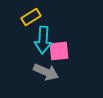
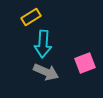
cyan arrow: moved 4 px down
pink square: moved 26 px right, 12 px down; rotated 15 degrees counterclockwise
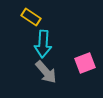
yellow rectangle: rotated 66 degrees clockwise
gray arrow: rotated 25 degrees clockwise
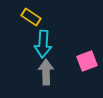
pink square: moved 2 px right, 2 px up
gray arrow: rotated 140 degrees counterclockwise
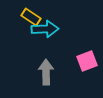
cyan arrow: moved 2 px right, 15 px up; rotated 96 degrees counterclockwise
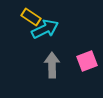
cyan arrow: rotated 24 degrees counterclockwise
gray arrow: moved 6 px right, 7 px up
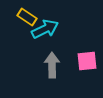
yellow rectangle: moved 4 px left
pink square: rotated 15 degrees clockwise
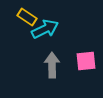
pink square: moved 1 px left
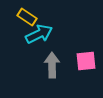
cyan arrow: moved 6 px left, 5 px down
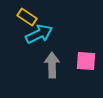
pink square: rotated 10 degrees clockwise
